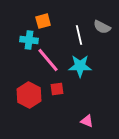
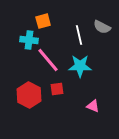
pink triangle: moved 6 px right, 15 px up
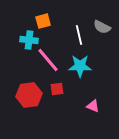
red hexagon: rotated 25 degrees clockwise
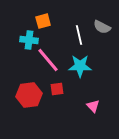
pink triangle: rotated 24 degrees clockwise
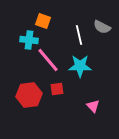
orange square: rotated 35 degrees clockwise
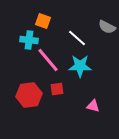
gray semicircle: moved 5 px right
white line: moved 2 px left, 3 px down; rotated 36 degrees counterclockwise
pink triangle: rotated 32 degrees counterclockwise
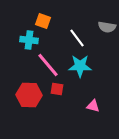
gray semicircle: rotated 18 degrees counterclockwise
white line: rotated 12 degrees clockwise
pink line: moved 5 px down
red square: rotated 16 degrees clockwise
red hexagon: rotated 10 degrees clockwise
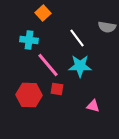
orange square: moved 8 px up; rotated 28 degrees clockwise
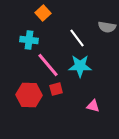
red square: moved 1 px left; rotated 24 degrees counterclockwise
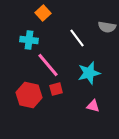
cyan star: moved 9 px right, 7 px down; rotated 15 degrees counterclockwise
red hexagon: rotated 10 degrees clockwise
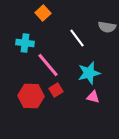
cyan cross: moved 4 px left, 3 px down
red square: moved 1 px down; rotated 16 degrees counterclockwise
red hexagon: moved 2 px right, 1 px down; rotated 10 degrees counterclockwise
pink triangle: moved 9 px up
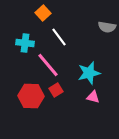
white line: moved 18 px left, 1 px up
